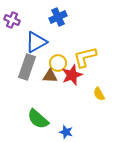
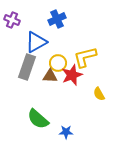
blue cross: moved 1 px left, 2 px down
blue star: rotated 16 degrees counterclockwise
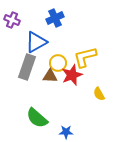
blue cross: moved 2 px left, 1 px up
green semicircle: moved 1 px left, 1 px up
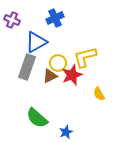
brown triangle: rotated 28 degrees counterclockwise
blue star: rotated 24 degrees counterclockwise
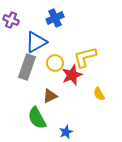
purple cross: moved 1 px left
yellow circle: moved 3 px left
brown triangle: moved 20 px down
green semicircle: rotated 20 degrees clockwise
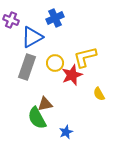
blue triangle: moved 4 px left, 5 px up
brown triangle: moved 5 px left, 8 px down; rotated 14 degrees clockwise
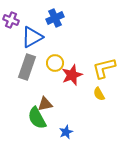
yellow L-shape: moved 19 px right, 11 px down
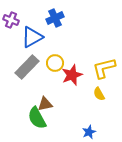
gray rectangle: rotated 25 degrees clockwise
blue star: moved 23 px right
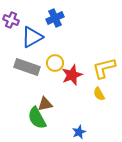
gray rectangle: rotated 65 degrees clockwise
blue star: moved 10 px left
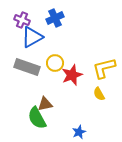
purple cross: moved 11 px right
